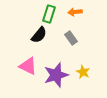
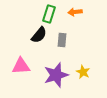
gray rectangle: moved 9 px left, 2 px down; rotated 40 degrees clockwise
pink triangle: moved 7 px left; rotated 30 degrees counterclockwise
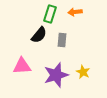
green rectangle: moved 1 px right
pink triangle: moved 1 px right
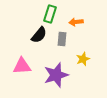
orange arrow: moved 1 px right, 10 px down
gray rectangle: moved 1 px up
yellow star: moved 13 px up; rotated 24 degrees clockwise
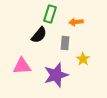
gray rectangle: moved 3 px right, 4 px down
yellow star: rotated 16 degrees counterclockwise
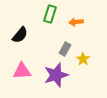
black semicircle: moved 19 px left
gray rectangle: moved 6 px down; rotated 24 degrees clockwise
pink triangle: moved 5 px down
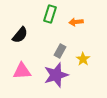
gray rectangle: moved 5 px left, 2 px down
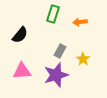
green rectangle: moved 3 px right
orange arrow: moved 4 px right
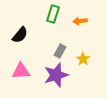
orange arrow: moved 1 px up
pink triangle: moved 1 px left
